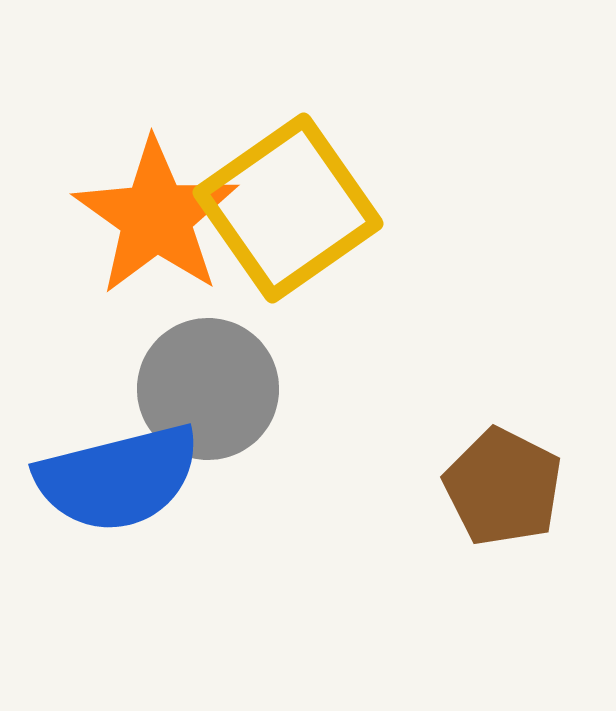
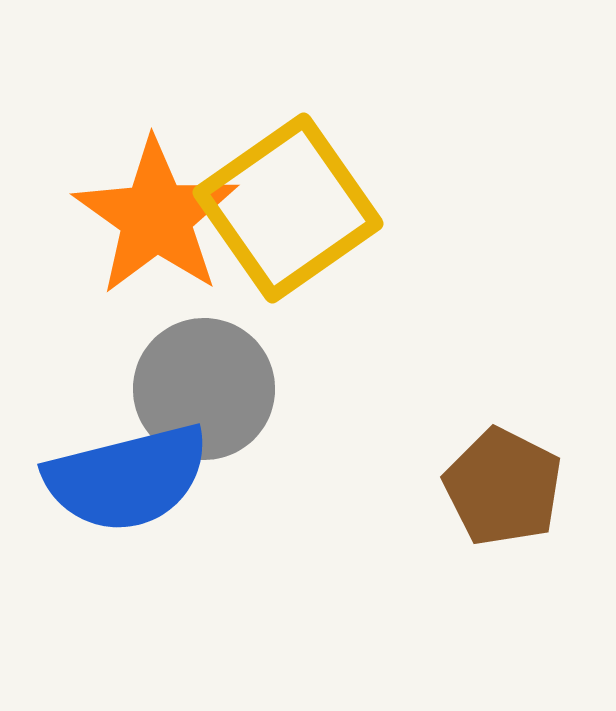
gray circle: moved 4 px left
blue semicircle: moved 9 px right
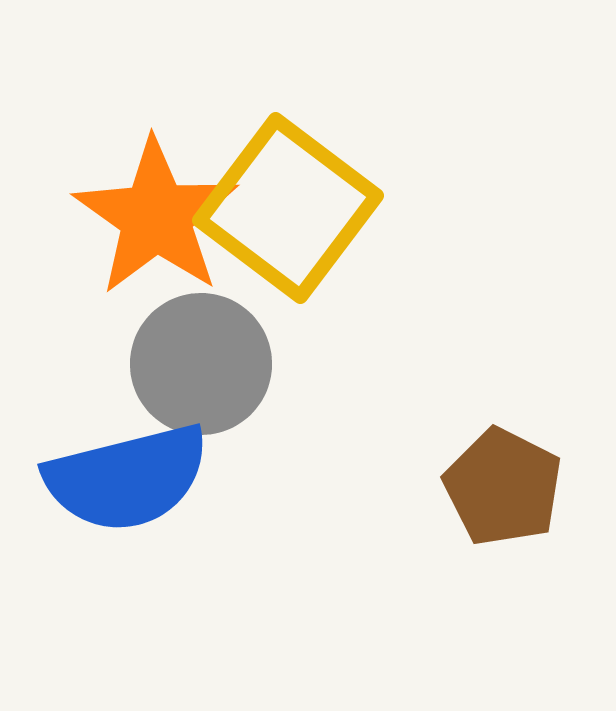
yellow square: rotated 18 degrees counterclockwise
gray circle: moved 3 px left, 25 px up
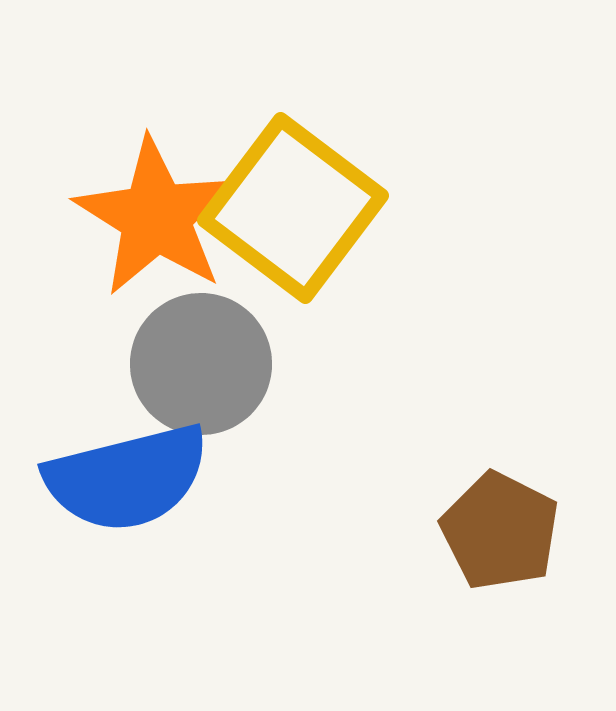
yellow square: moved 5 px right
orange star: rotated 3 degrees counterclockwise
brown pentagon: moved 3 px left, 44 px down
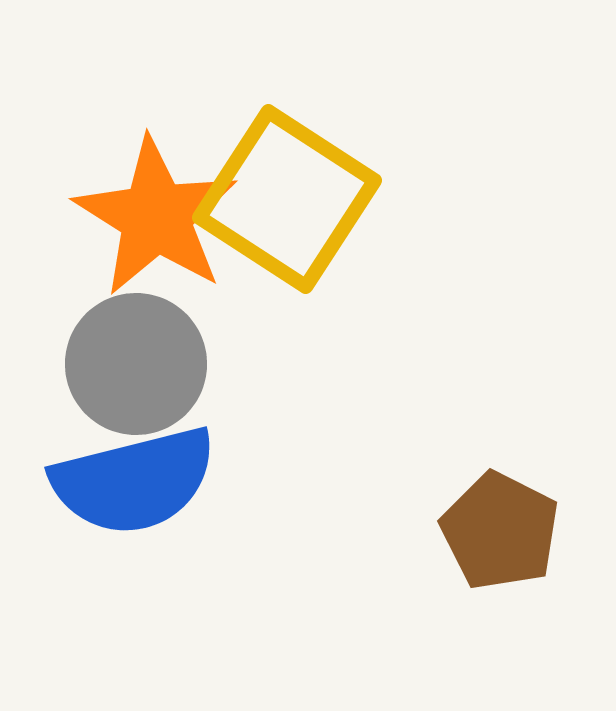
yellow square: moved 6 px left, 9 px up; rotated 4 degrees counterclockwise
gray circle: moved 65 px left
blue semicircle: moved 7 px right, 3 px down
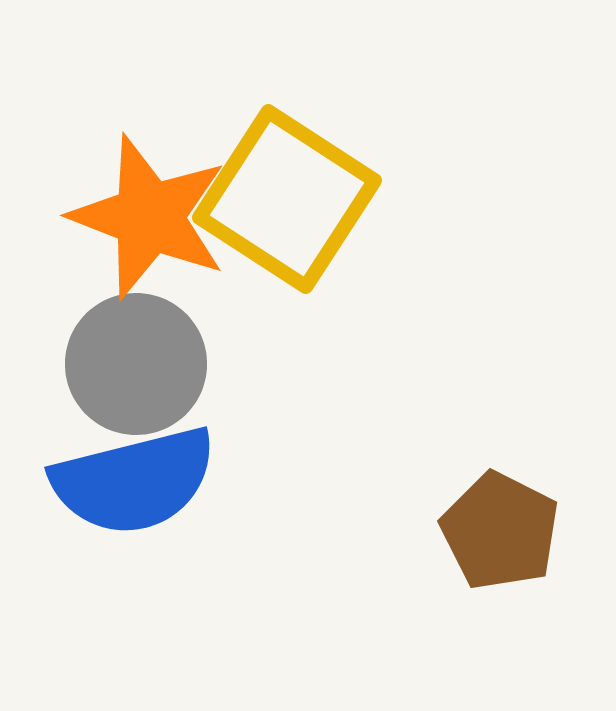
orange star: moved 7 px left; rotated 11 degrees counterclockwise
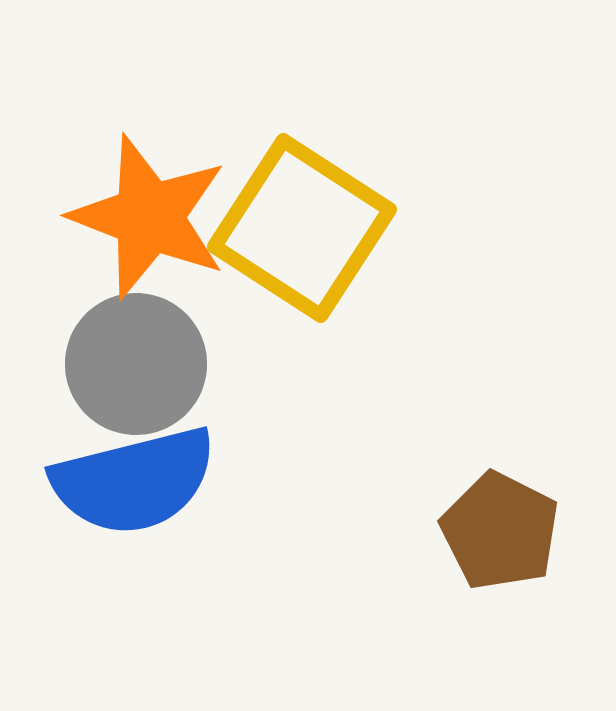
yellow square: moved 15 px right, 29 px down
